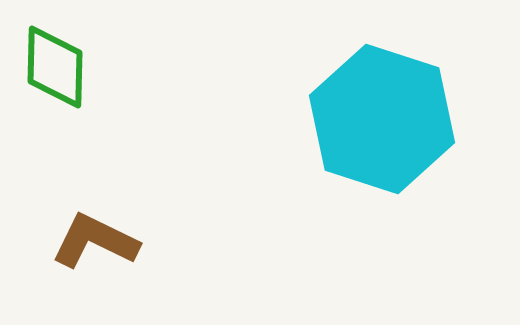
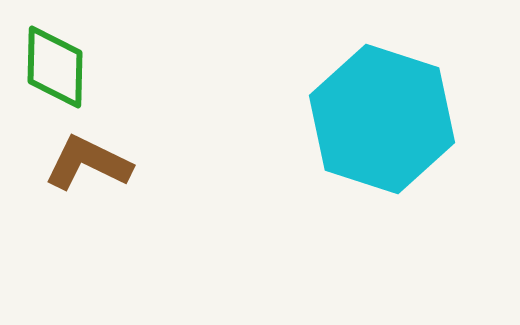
brown L-shape: moved 7 px left, 78 px up
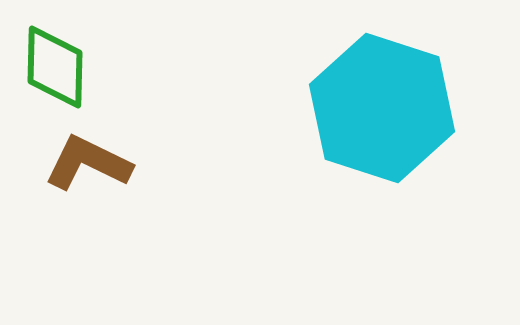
cyan hexagon: moved 11 px up
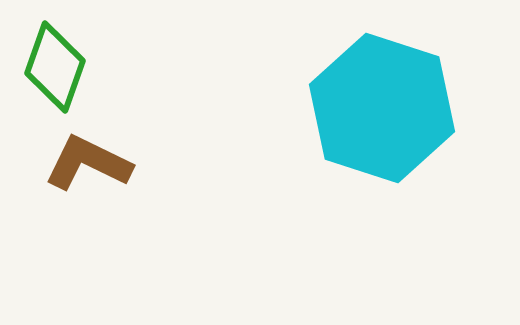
green diamond: rotated 18 degrees clockwise
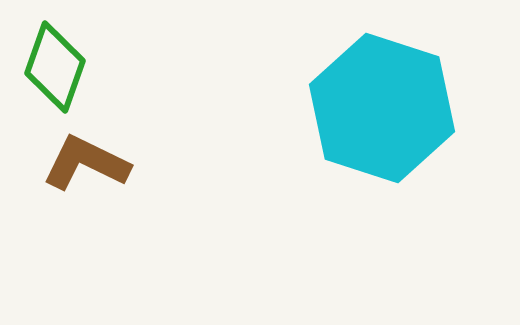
brown L-shape: moved 2 px left
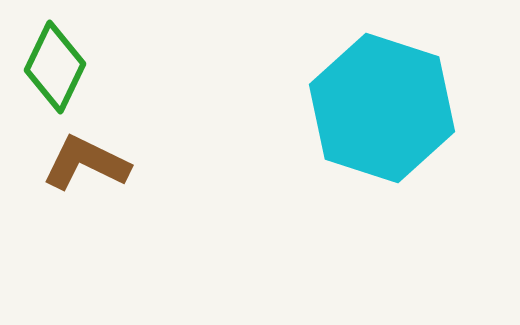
green diamond: rotated 6 degrees clockwise
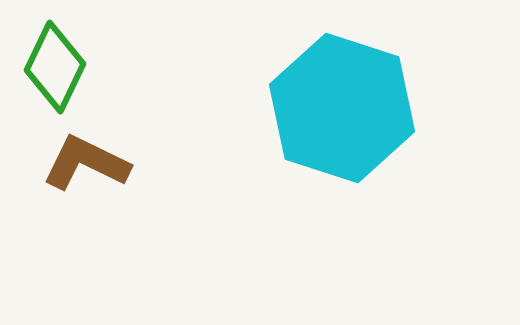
cyan hexagon: moved 40 px left
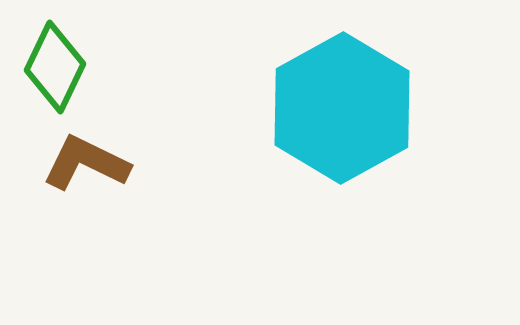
cyan hexagon: rotated 13 degrees clockwise
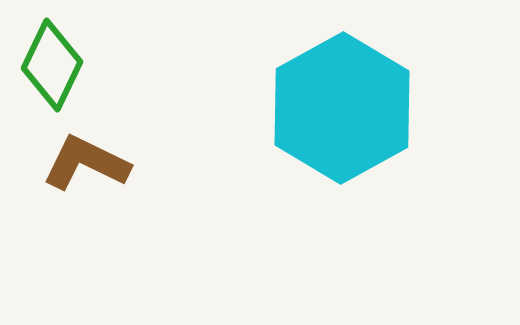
green diamond: moved 3 px left, 2 px up
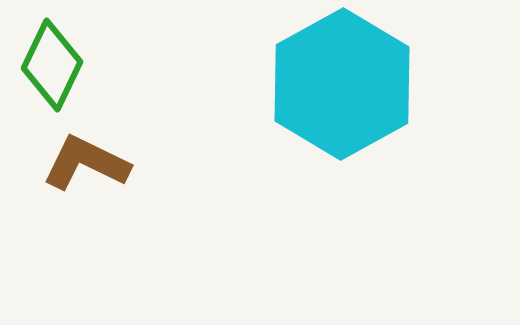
cyan hexagon: moved 24 px up
